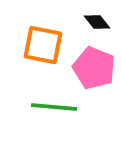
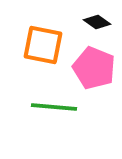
black diamond: rotated 16 degrees counterclockwise
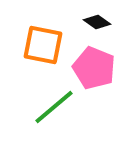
green line: rotated 45 degrees counterclockwise
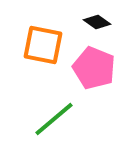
green line: moved 12 px down
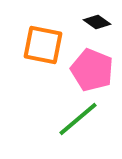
pink pentagon: moved 2 px left, 2 px down
green line: moved 24 px right
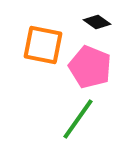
pink pentagon: moved 2 px left, 3 px up
green line: rotated 15 degrees counterclockwise
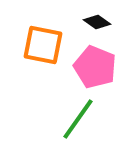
pink pentagon: moved 5 px right
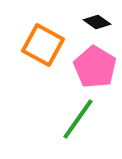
orange square: rotated 18 degrees clockwise
pink pentagon: rotated 9 degrees clockwise
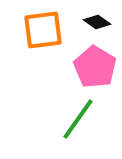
orange square: moved 15 px up; rotated 36 degrees counterclockwise
